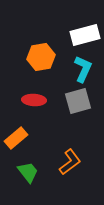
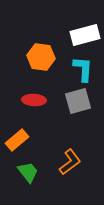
orange hexagon: rotated 16 degrees clockwise
cyan L-shape: rotated 20 degrees counterclockwise
orange rectangle: moved 1 px right, 2 px down
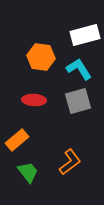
cyan L-shape: moved 4 px left; rotated 36 degrees counterclockwise
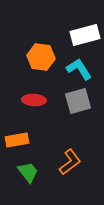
orange rectangle: rotated 30 degrees clockwise
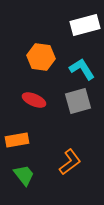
white rectangle: moved 10 px up
cyan L-shape: moved 3 px right
red ellipse: rotated 20 degrees clockwise
green trapezoid: moved 4 px left, 3 px down
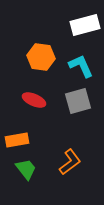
cyan L-shape: moved 1 px left, 3 px up; rotated 8 degrees clockwise
green trapezoid: moved 2 px right, 6 px up
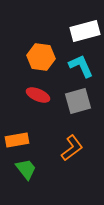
white rectangle: moved 6 px down
red ellipse: moved 4 px right, 5 px up
orange L-shape: moved 2 px right, 14 px up
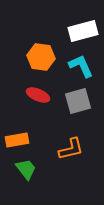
white rectangle: moved 2 px left
orange L-shape: moved 1 px left, 1 px down; rotated 24 degrees clockwise
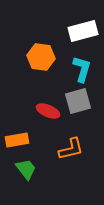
cyan L-shape: moved 1 px right, 3 px down; rotated 40 degrees clockwise
red ellipse: moved 10 px right, 16 px down
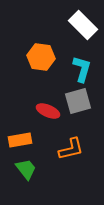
white rectangle: moved 6 px up; rotated 60 degrees clockwise
orange rectangle: moved 3 px right
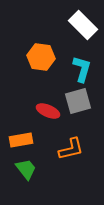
orange rectangle: moved 1 px right
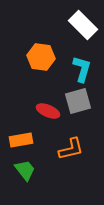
green trapezoid: moved 1 px left, 1 px down
